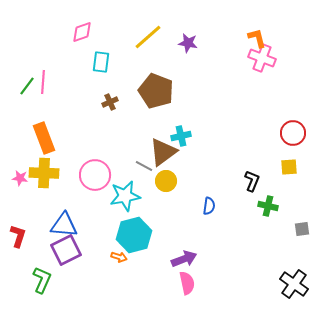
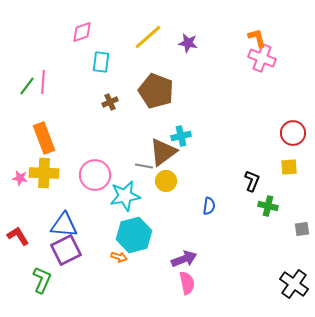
gray line: rotated 18 degrees counterclockwise
red L-shape: rotated 50 degrees counterclockwise
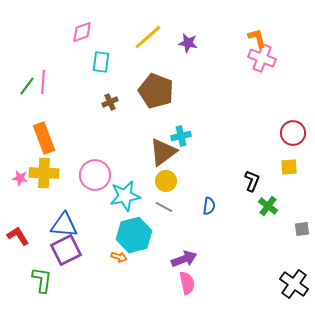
gray line: moved 20 px right, 41 px down; rotated 18 degrees clockwise
green cross: rotated 24 degrees clockwise
green L-shape: rotated 16 degrees counterclockwise
